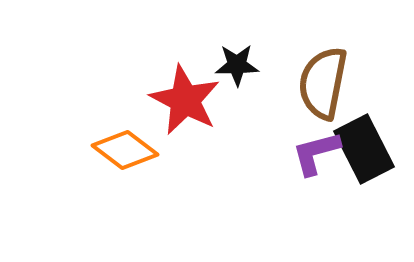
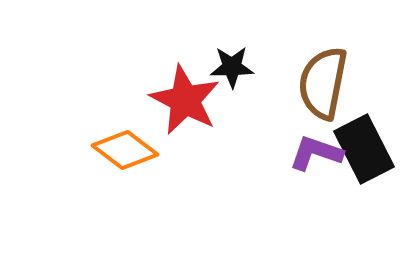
black star: moved 5 px left, 2 px down
purple L-shape: rotated 34 degrees clockwise
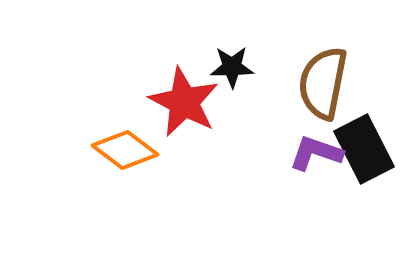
red star: moved 1 px left, 2 px down
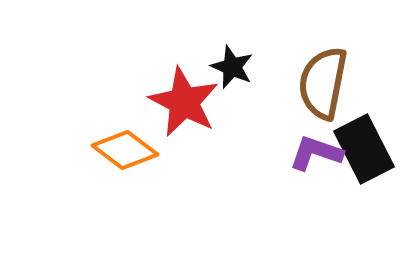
black star: rotated 24 degrees clockwise
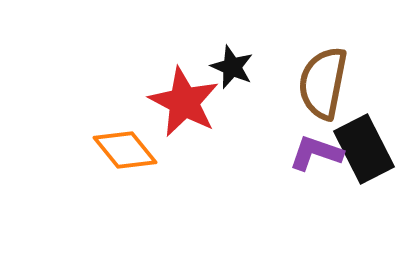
orange diamond: rotated 14 degrees clockwise
